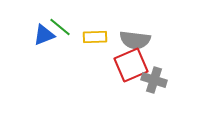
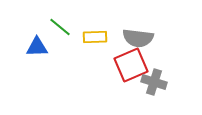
blue triangle: moved 7 px left, 12 px down; rotated 20 degrees clockwise
gray semicircle: moved 3 px right, 2 px up
gray cross: moved 2 px down
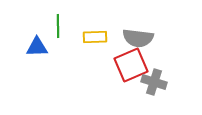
green line: moved 2 px left, 1 px up; rotated 50 degrees clockwise
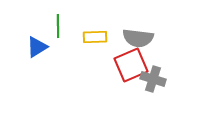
blue triangle: rotated 30 degrees counterclockwise
gray cross: moved 1 px left, 3 px up
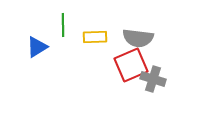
green line: moved 5 px right, 1 px up
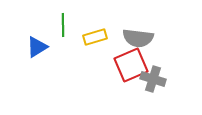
yellow rectangle: rotated 15 degrees counterclockwise
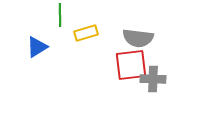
green line: moved 3 px left, 10 px up
yellow rectangle: moved 9 px left, 4 px up
red square: rotated 16 degrees clockwise
gray cross: rotated 15 degrees counterclockwise
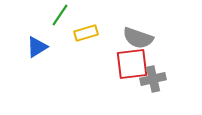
green line: rotated 35 degrees clockwise
gray semicircle: rotated 12 degrees clockwise
red square: moved 1 px right, 1 px up
gray cross: rotated 15 degrees counterclockwise
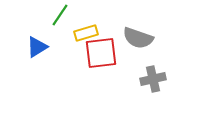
red square: moved 31 px left, 11 px up
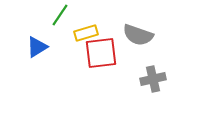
gray semicircle: moved 3 px up
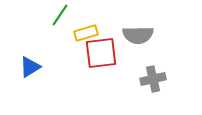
gray semicircle: rotated 20 degrees counterclockwise
blue triangle: moved 7 px left, 20 px down
